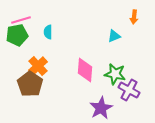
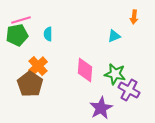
cyan semicircle: moved 2 px down
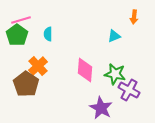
green pentagon: rotated 25 degrees counterclockwise
brown pentagon: moved 4 px left
purple star: rotated 15 degrees counterclockwise
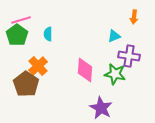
purple cross: moved 34 px up; rotated 20 degrees counterclockwise
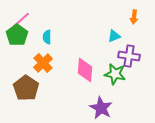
pink line: rotated 24 degrees counterclockwise
cyan semicircle: moved 1 px left, 3 px down
orange cross: moved 5 px right, 3 px up
brown pentagon: moved 4 px down
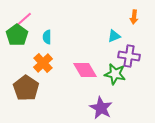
pink line: moved 2 px right
pink diamond: rotated 35 degrees counterclockwise
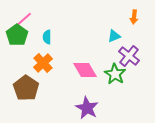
purple cross: rotated 30 degrees clockwise
green star: rotated 20 degrees clockwise
purple star: moved 14 px left
